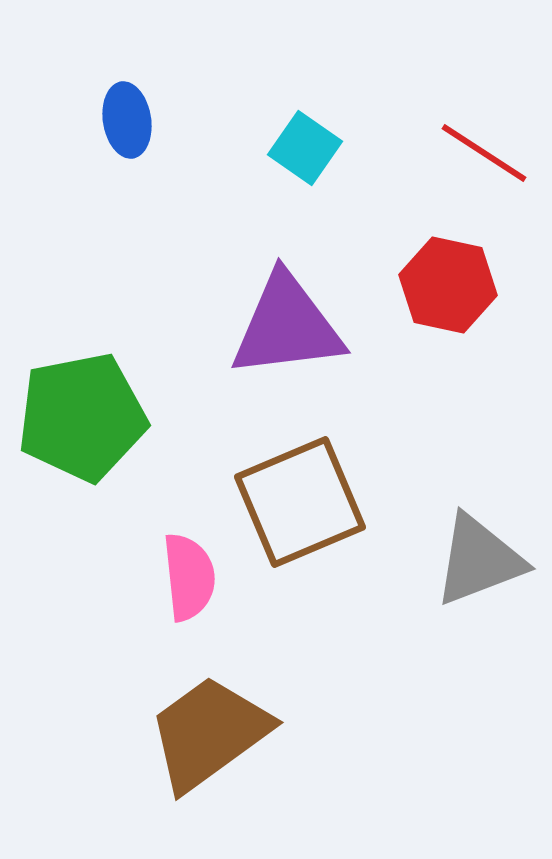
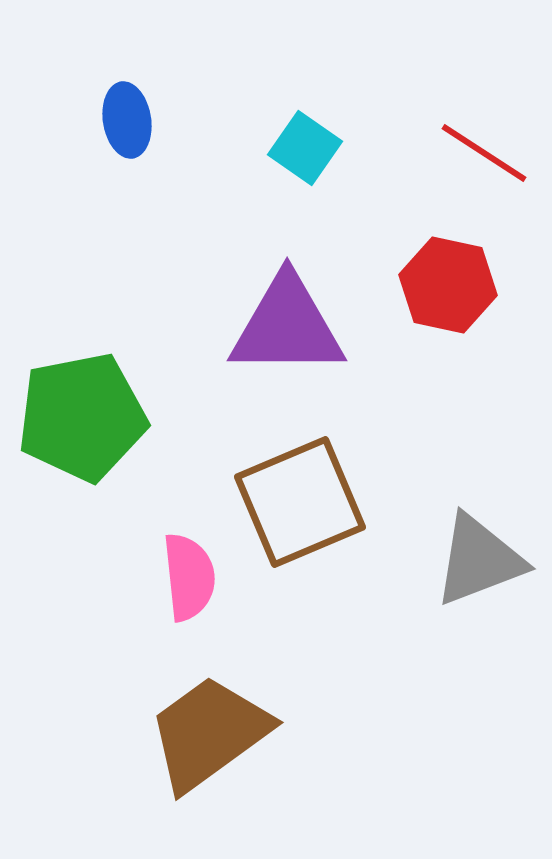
purple triangle: rotated 7 degrees clockwise
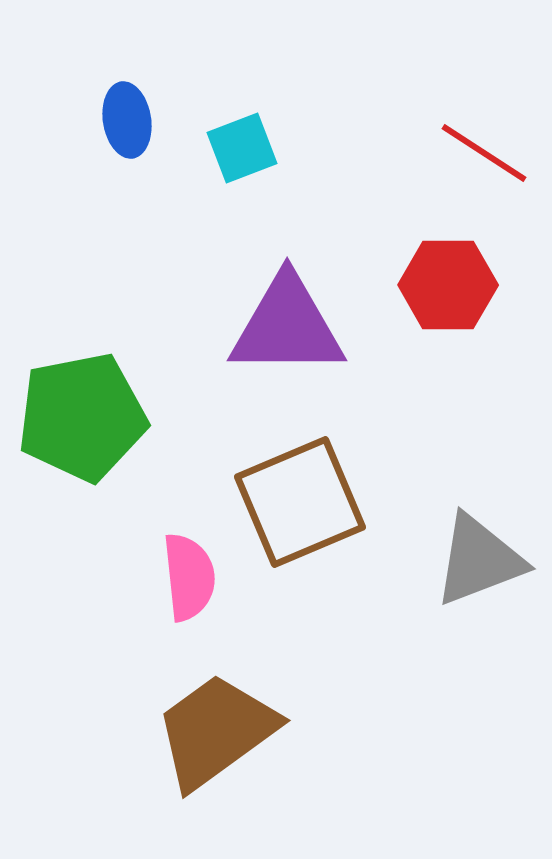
cyan square: moved 63 px left; rotated 34 degrees clockwise
red hexagon: rotated 12 degrees counterclockwise
brown trapezoid: moved 7 px right, 2 px up
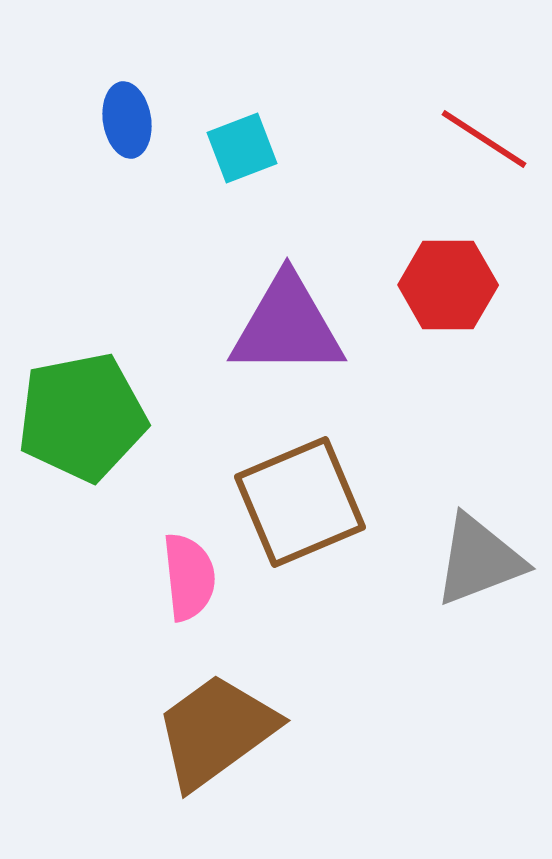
red line: moved 14 px up
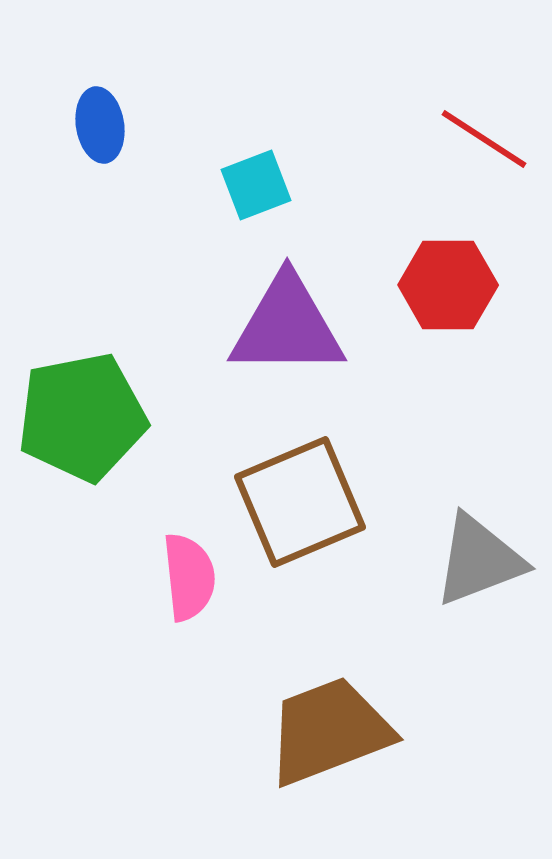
blue ellipse: moved 27 px left, 5 px down
cyan square: moved 14 px right, 37 px down
brown trapezoid: moved 113 px right; rotated 15 degrees clockwise
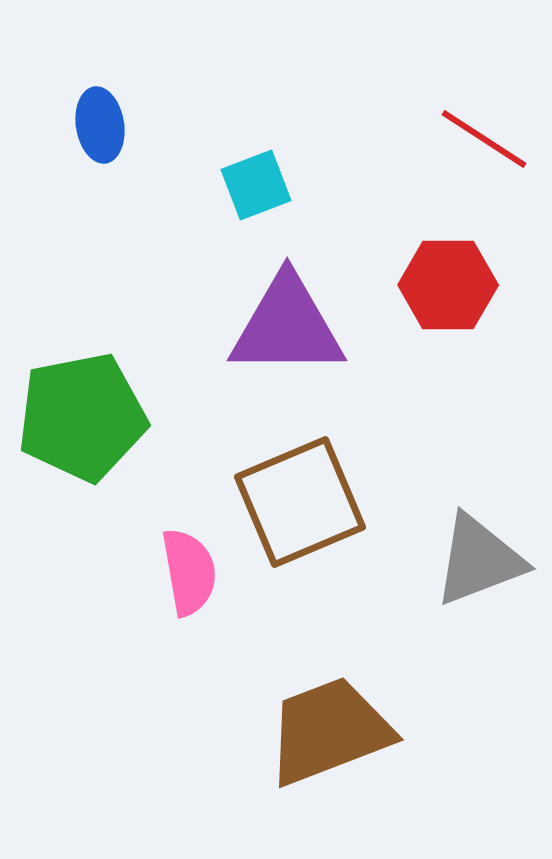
pink semicircle: moved 5 px up; rotated 4 degrees counterclockwise
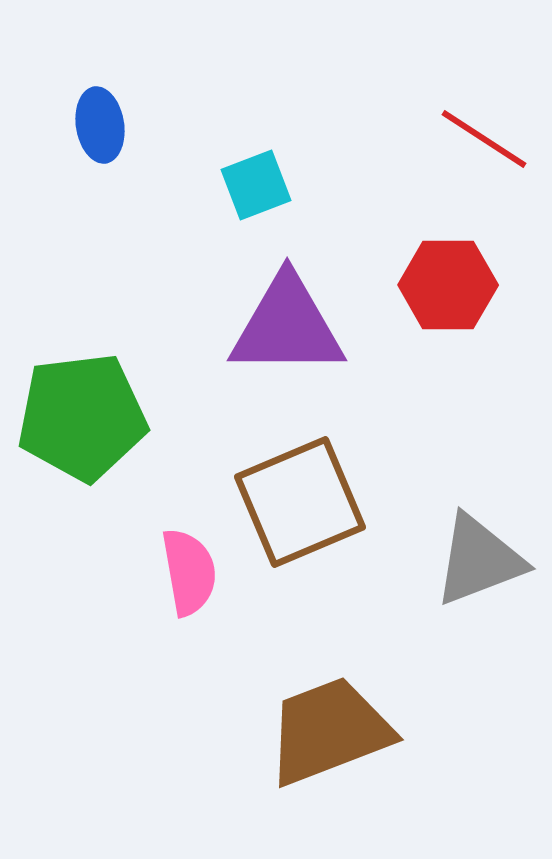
green pentagon: rotated 4 degrees clockwise
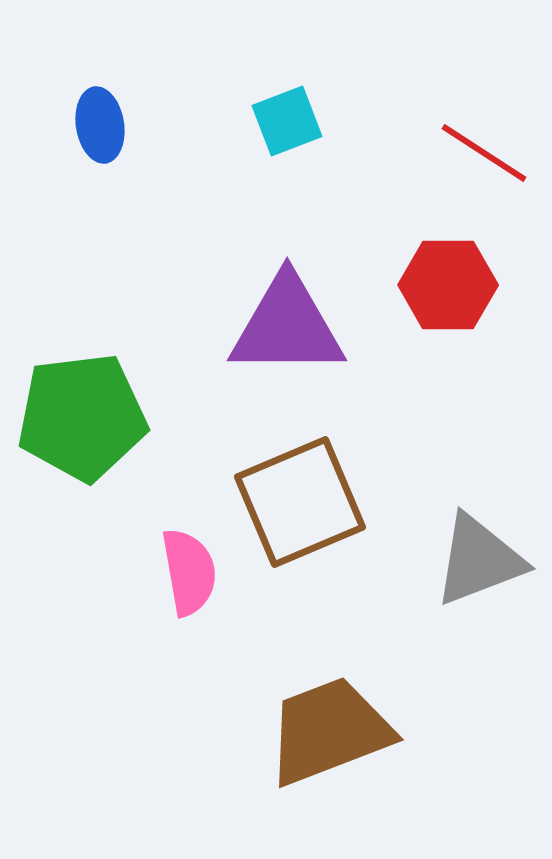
red line: moved 14 px down
cyan square: moved 31 px right, 64 px up
